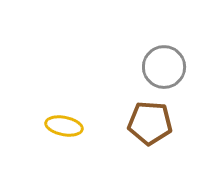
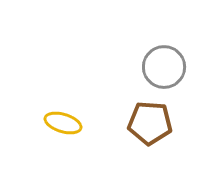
yellow ellipse: moved 1 px left, 3 px up; rotated 6 degrees clockwise
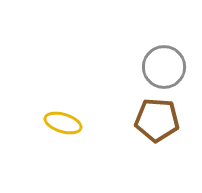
brown pentagon: moved 7 px right, 3 px up
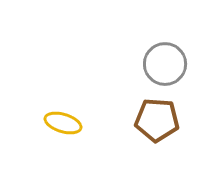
gray circle: moved 1 px right, 3 px up
